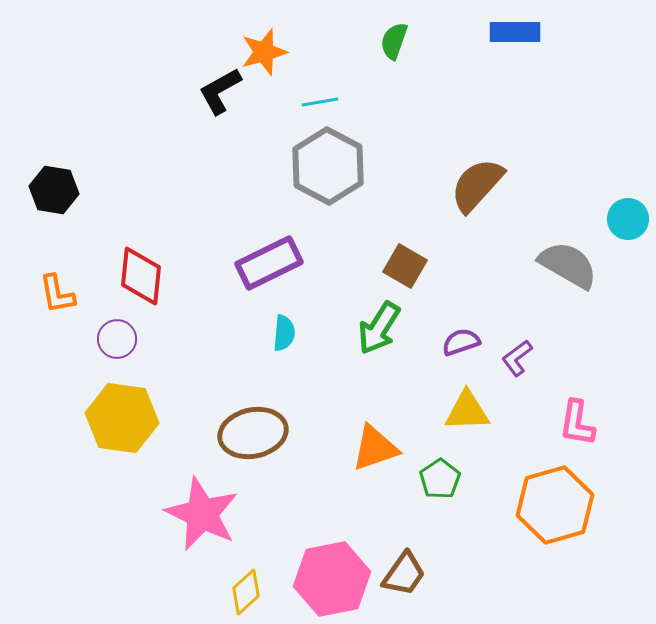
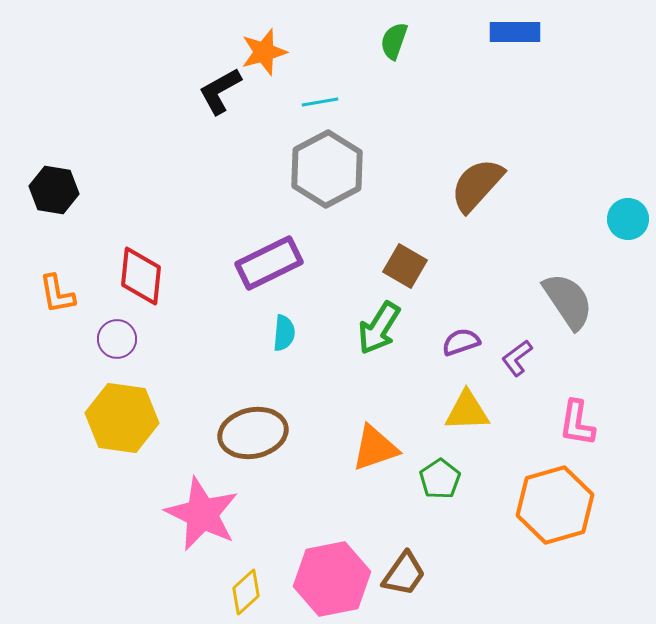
gray hexagon: moved 1 px left, 3 px down; rotated 4 degrees clockwise
gray semicircle: moved 36 px down; rotated 26 degrees clockwise
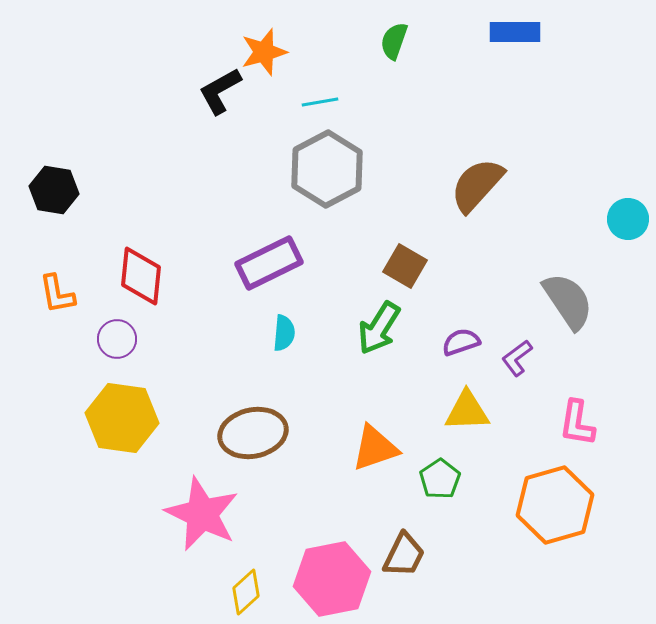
brown trapezoid: moved 19 px up; rotated 9 degrees counterclockwise
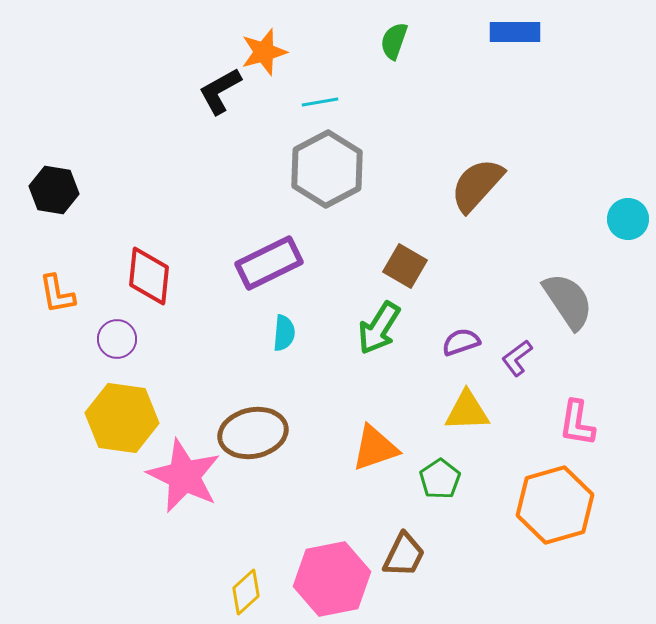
red diamond: moved 8 px right
pink star: moved 18 px left, 38 px up
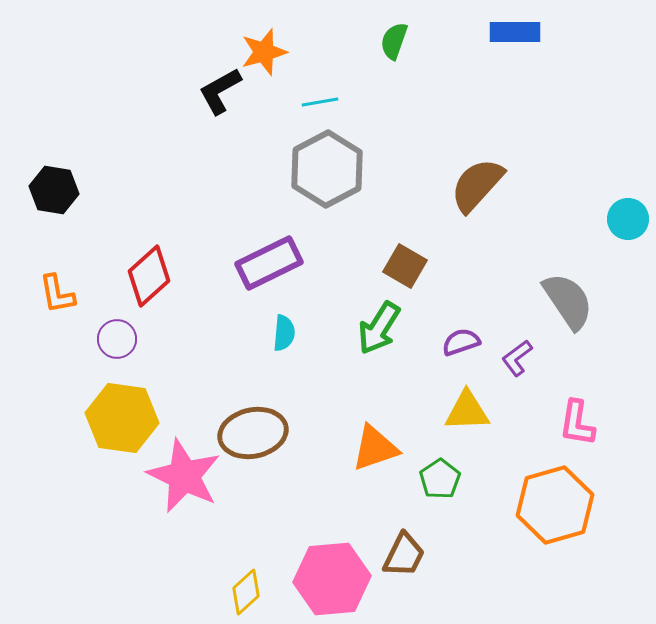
red diamond: rotated 42 degrees clockwise
pink hexagon: rotated 6 degrees clockwise
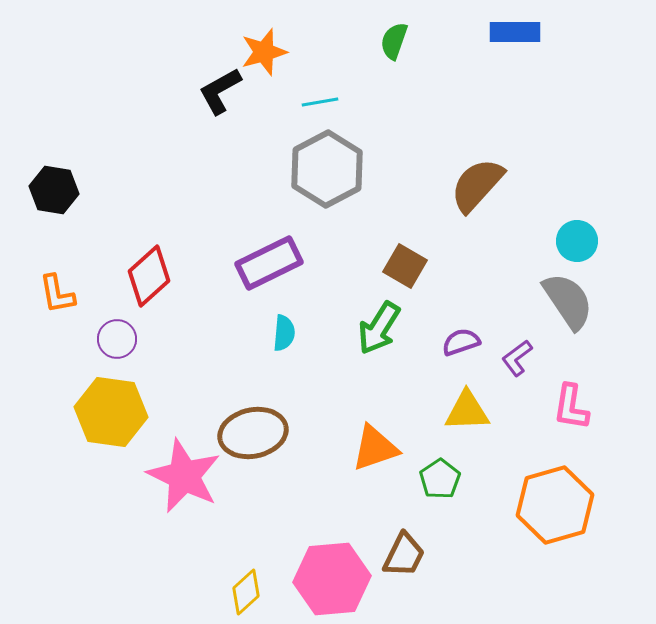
cyan circle: moved 51 px left, 22 px down
yellow hexagon: moved 11 px left, 6 px up
pink L-shape: moved 6 px left, 16 px up
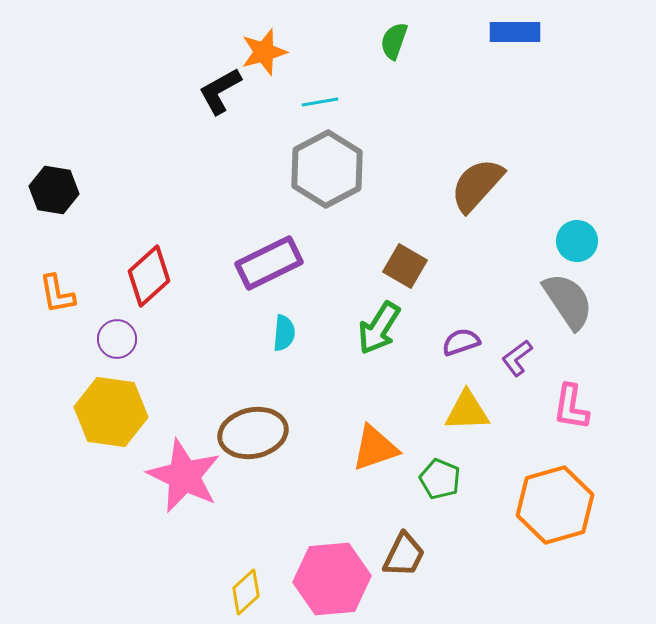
green pentagon: rotated 15 degrees counterclockwise
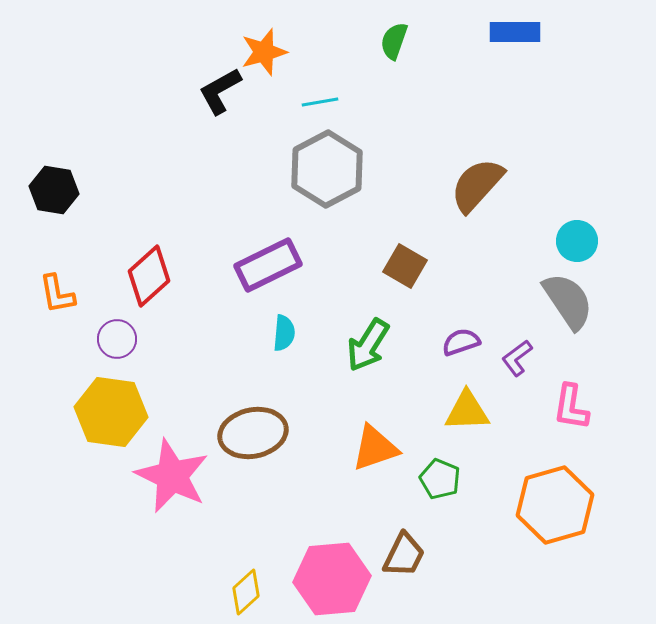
purple rectangle: moved 1 px left, 2 px down
green arrow: moved 11 px left, 17 px down
pink star: moved 12 px left
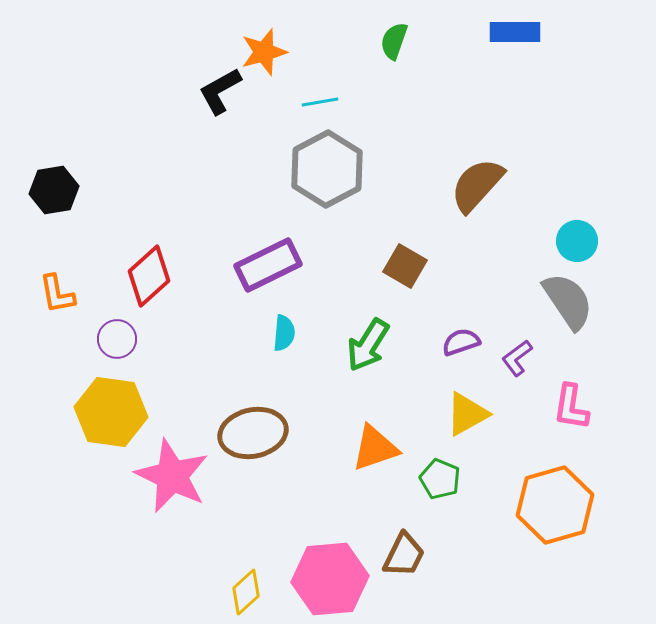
black hexagon: rotated 18 degrees counterclockwise
yellow triangle: moved 3 px down; rotated 27 degrees counterclockwise
pink hexagon: moved 2 px left
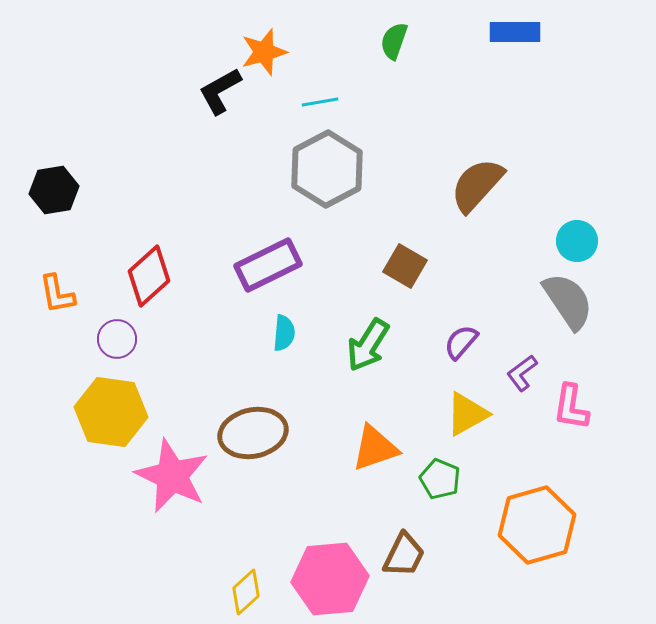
purple semicircle: rotated 30 degrees counterclockwise
purple L-shape: moved 5 px right, 15 px down
orange hexagon: moved 18 px left, 20 px down
